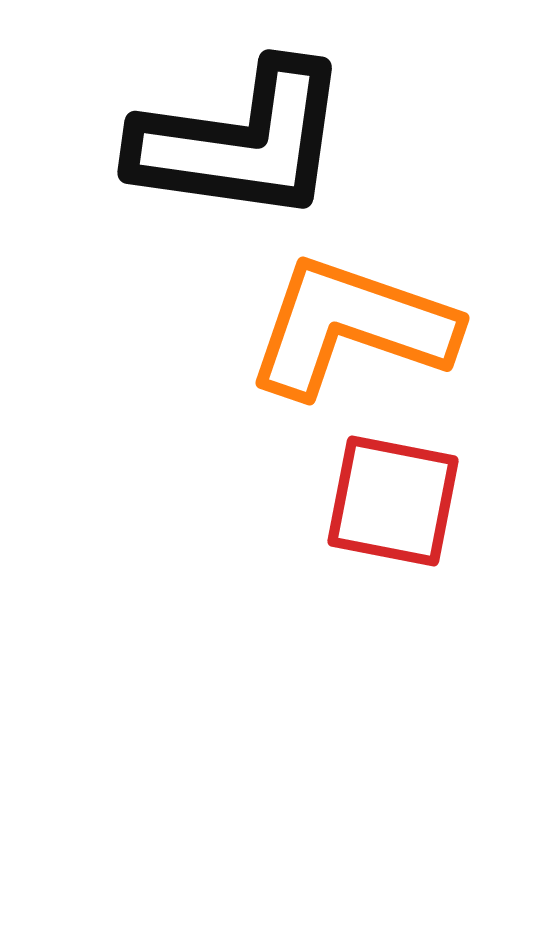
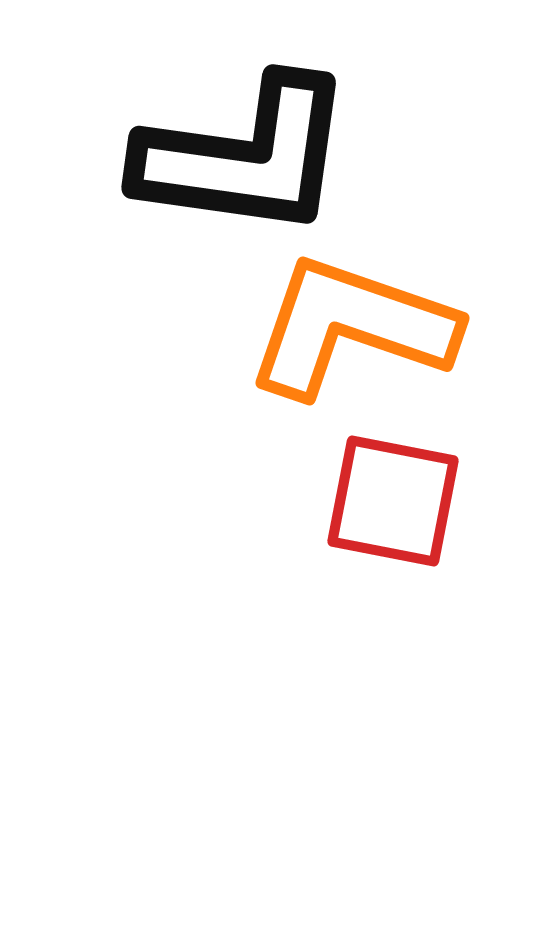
black L-shape: moved 4 px right, 15 px down
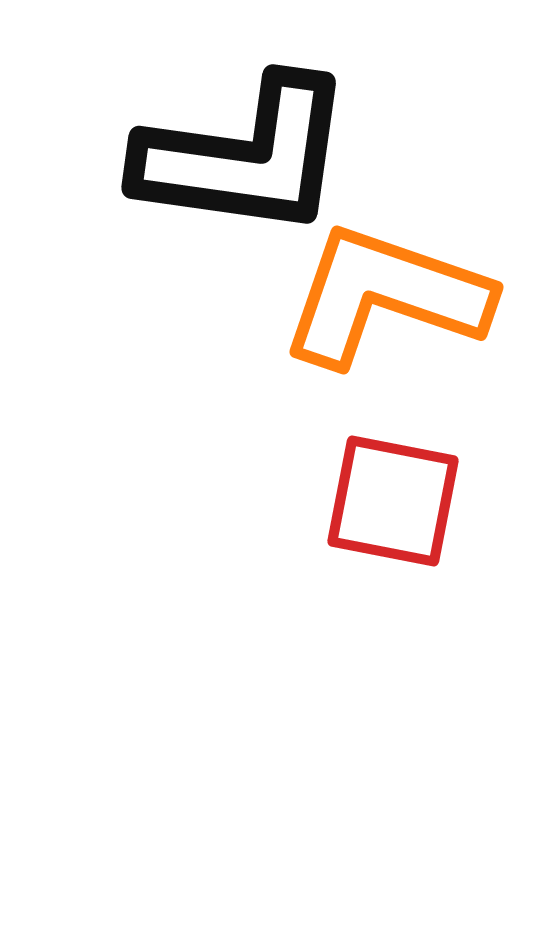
orange L-shape: moved 34 px right, 31 px up
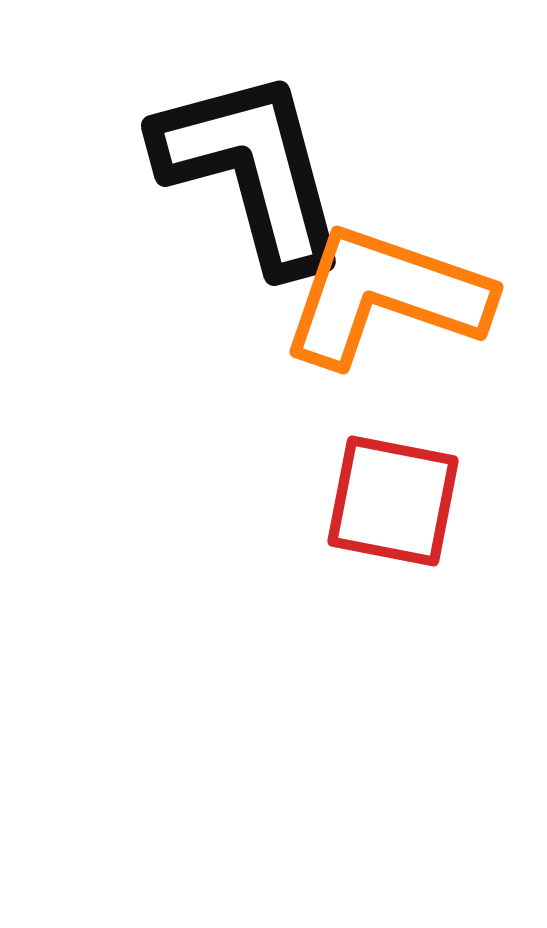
black L-shape: moved 7 px right, 13 px down; rotated 113 degrees counterclockwise
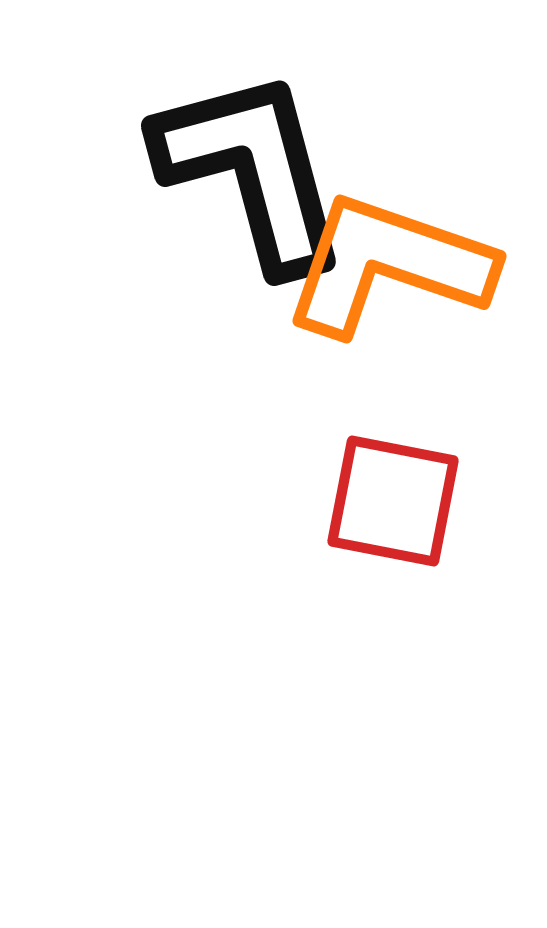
orange L-shape: moved 3 px right, 31 px up
